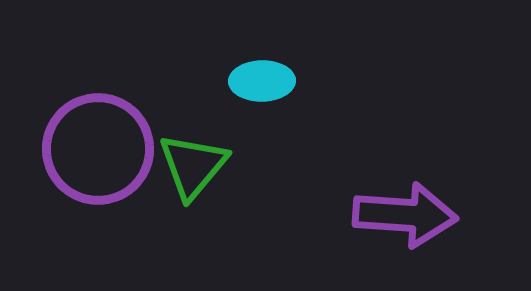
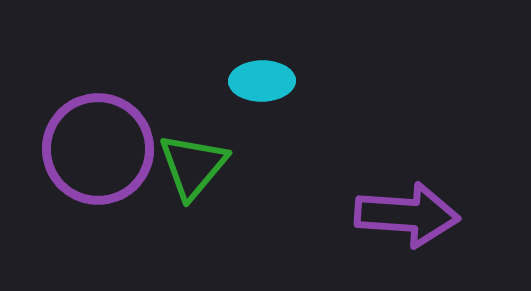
purple arrow: moved 2 px right
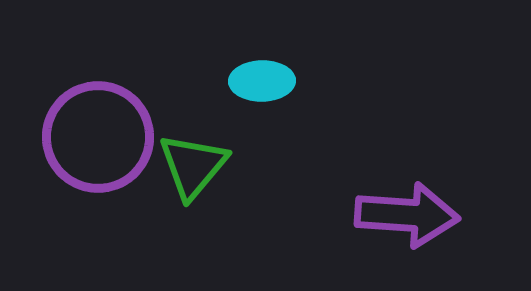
purple circle: moved 12 px up
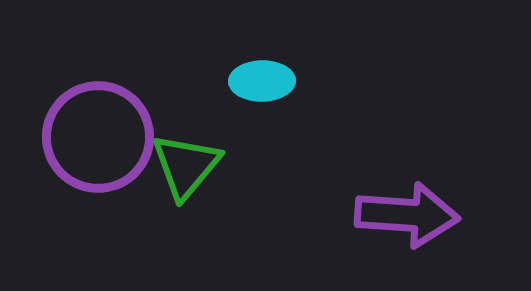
green triangle: moved 7 px left
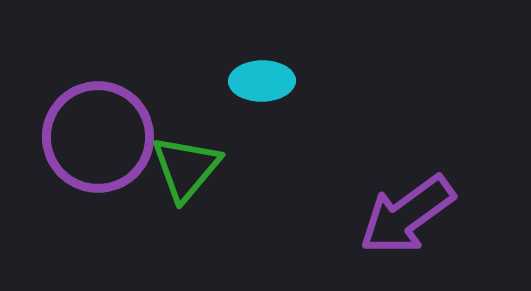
green triangle: moved 2 px down
purple arrow: rotated 140 degrees clockwise
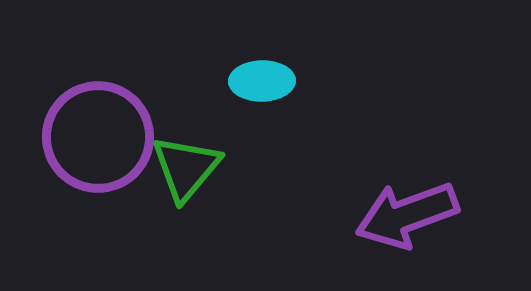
purple arrow: rotated 16 degrees clockwise
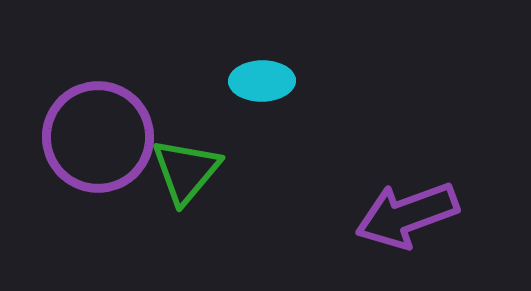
green triangle: moved 3 px down
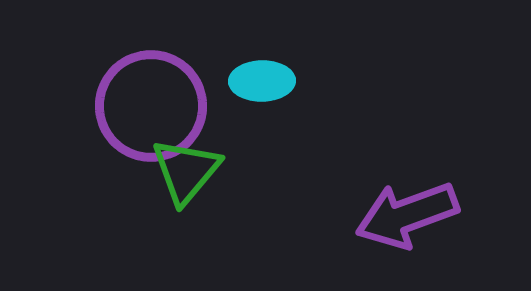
purple circle: moved 53 px right, 31 px up
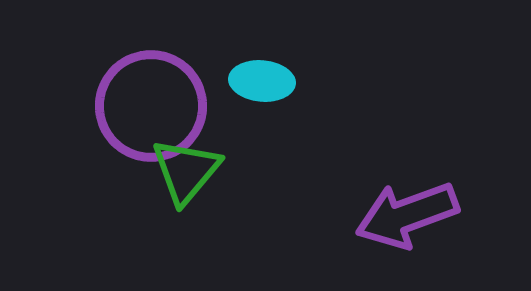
cyan ellipse: rotated 6 degrees clockwise
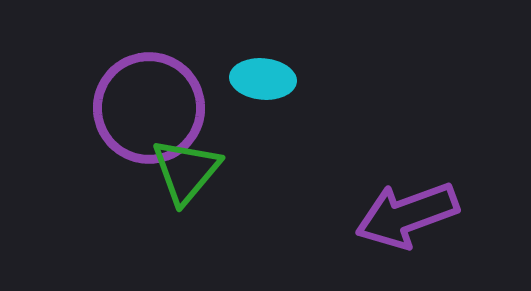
cyan ellipse: moved 1 px right, 2 px up
purple circle: moved 2 px left, 2 px down
